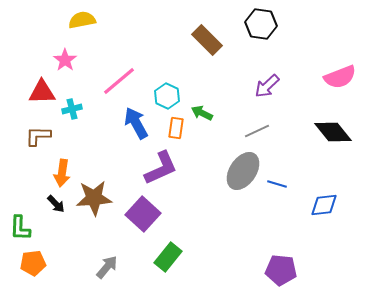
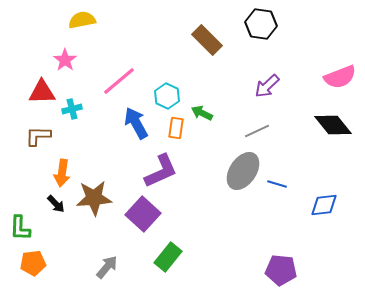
black diamond: moved 7 px up
purple L-shape: moved 3 px down
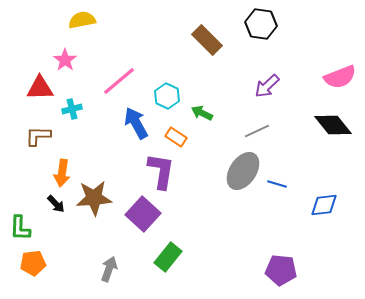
red triangle: moved 2 px left, 4 px up
orange rectangle: moved 9 px down; rotated 65 degrees counterclockwise
purple L-shape: rotated 57 degrees counterclockwise
gray arrow: moved 2 px right, 2 px down; rotated 20 degrees counterclockwise
